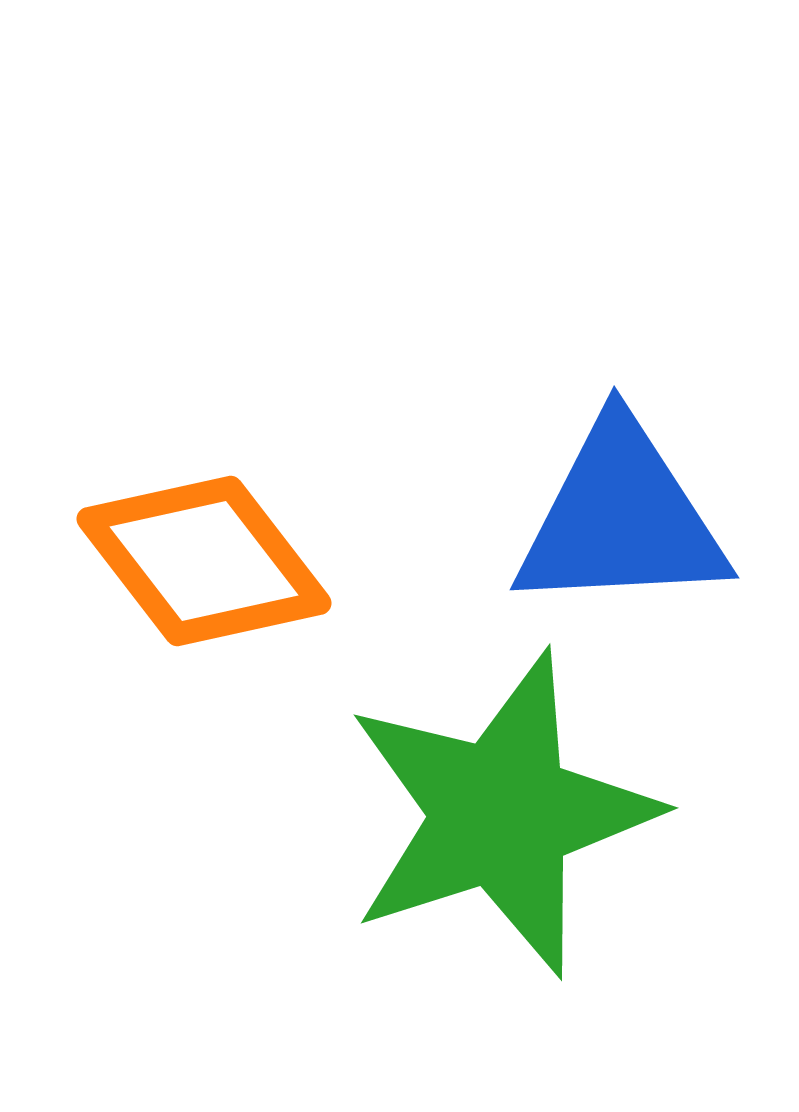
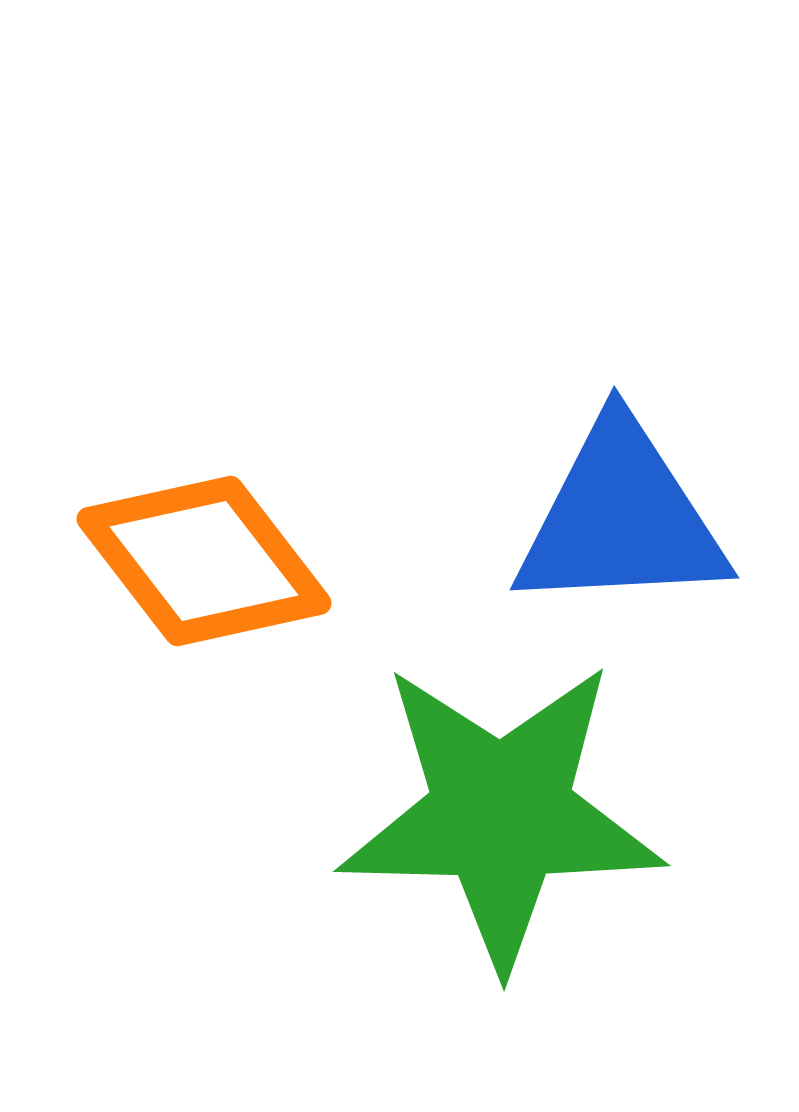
green star: rotated 19 degrees clockwise
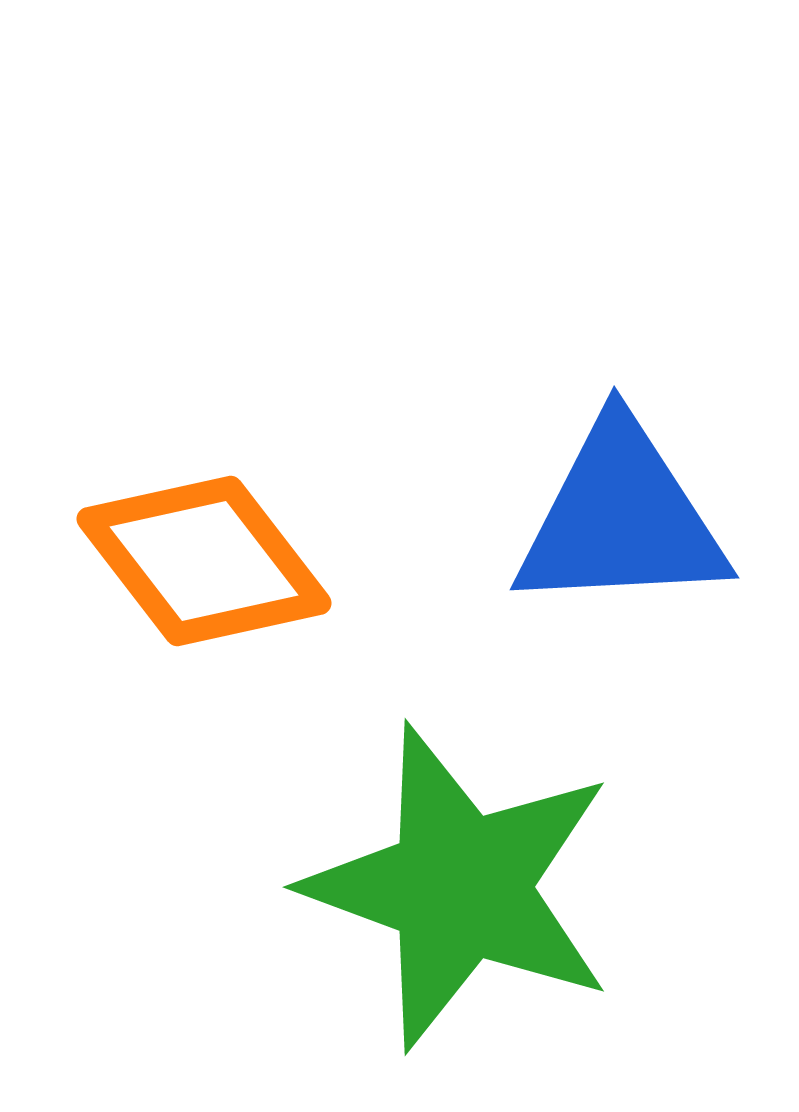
green star: moved 41 px left, 73 px down; rotated 19 degrees clockwise
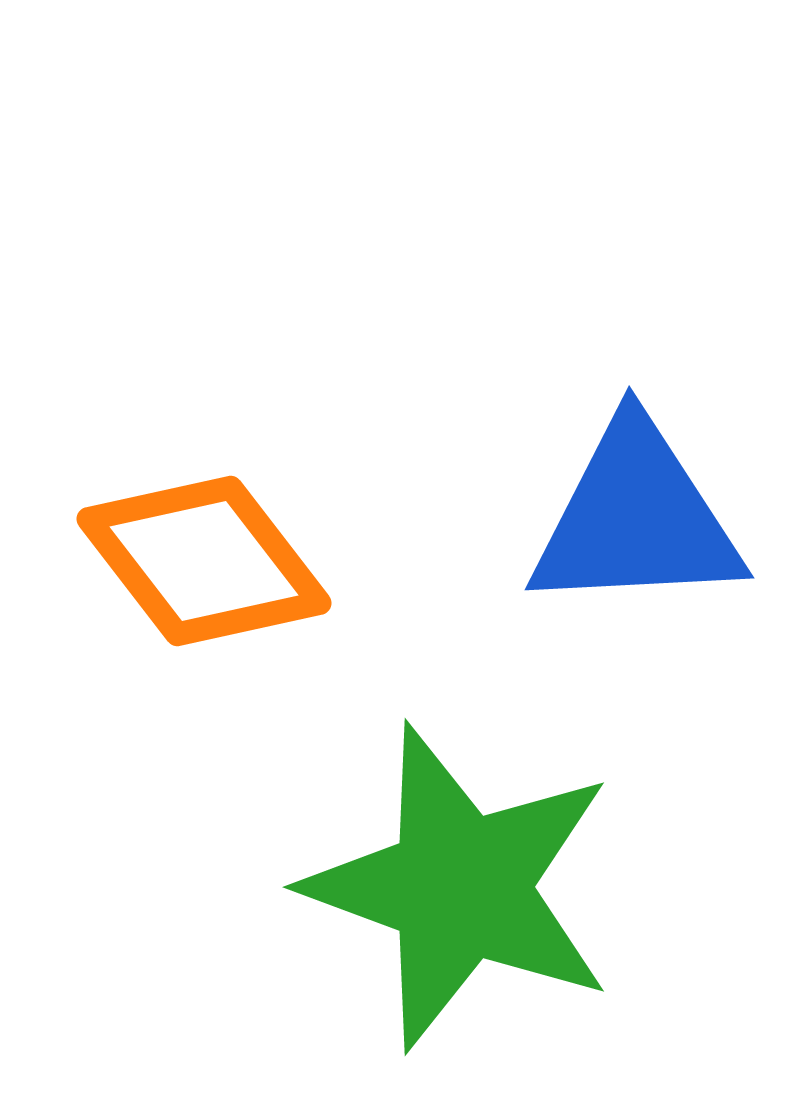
blue triangle: moved 15 px right
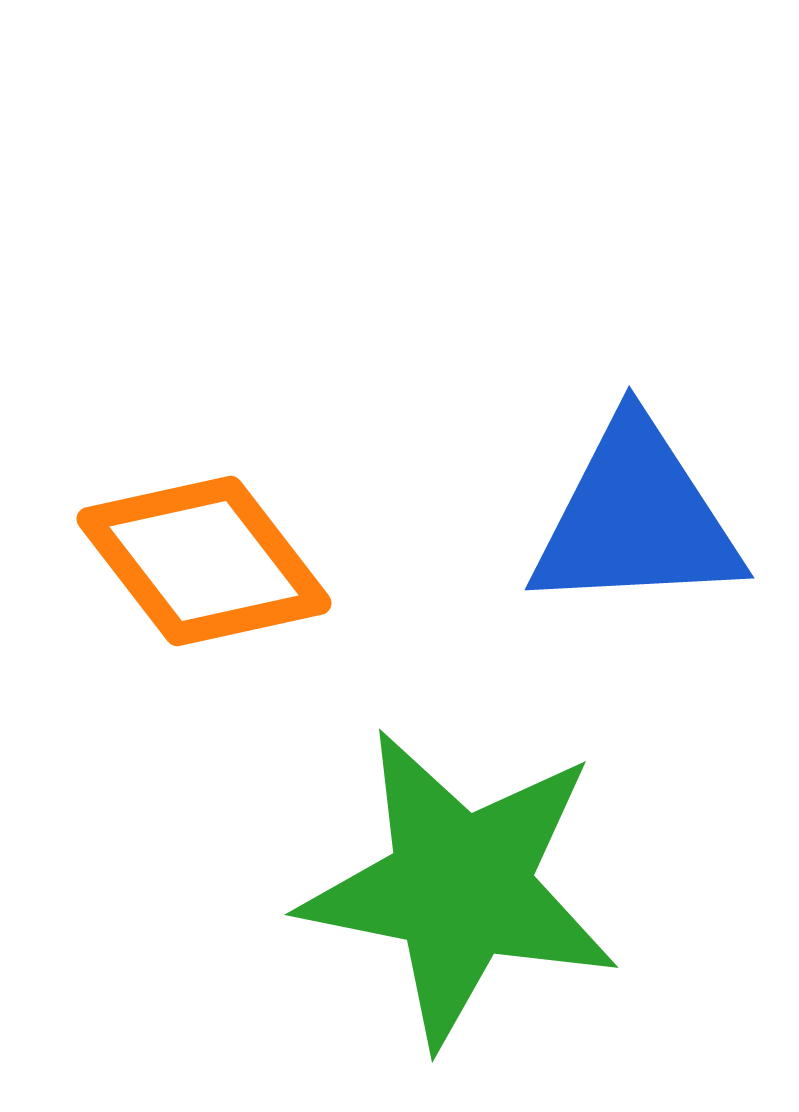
green star: rotated 9 degrees counterclockwise
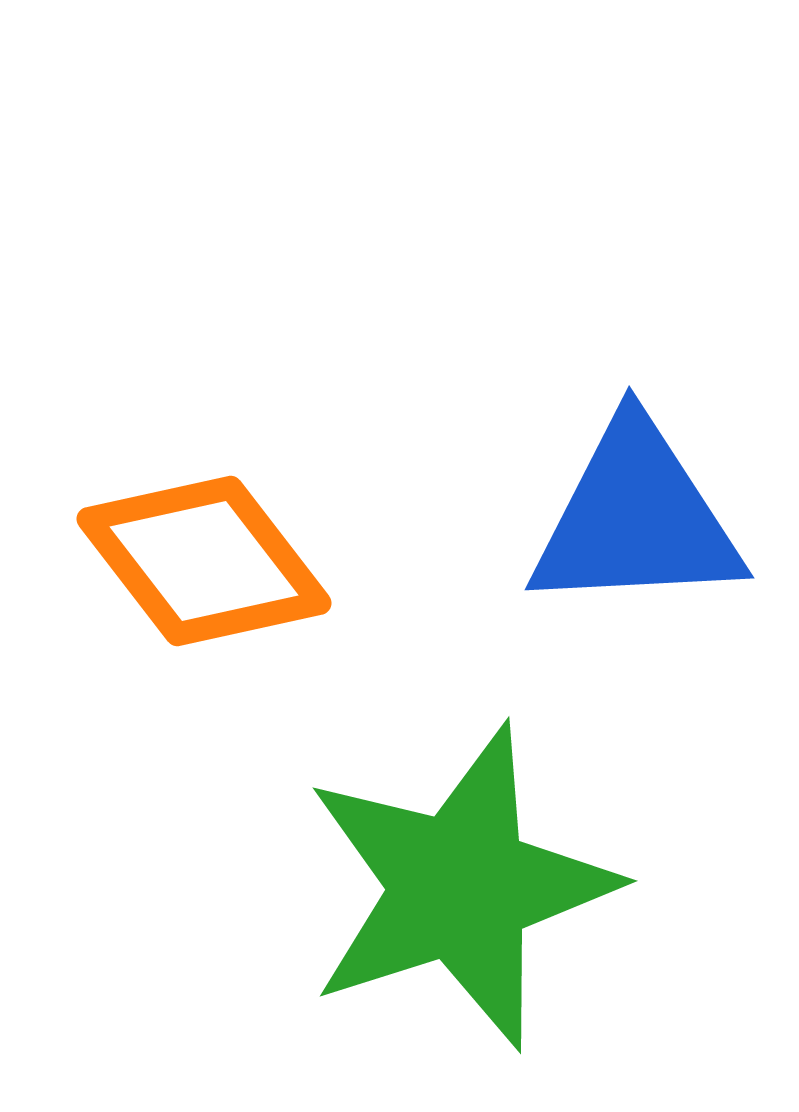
green star: rotated 29 degrees counterclockwise
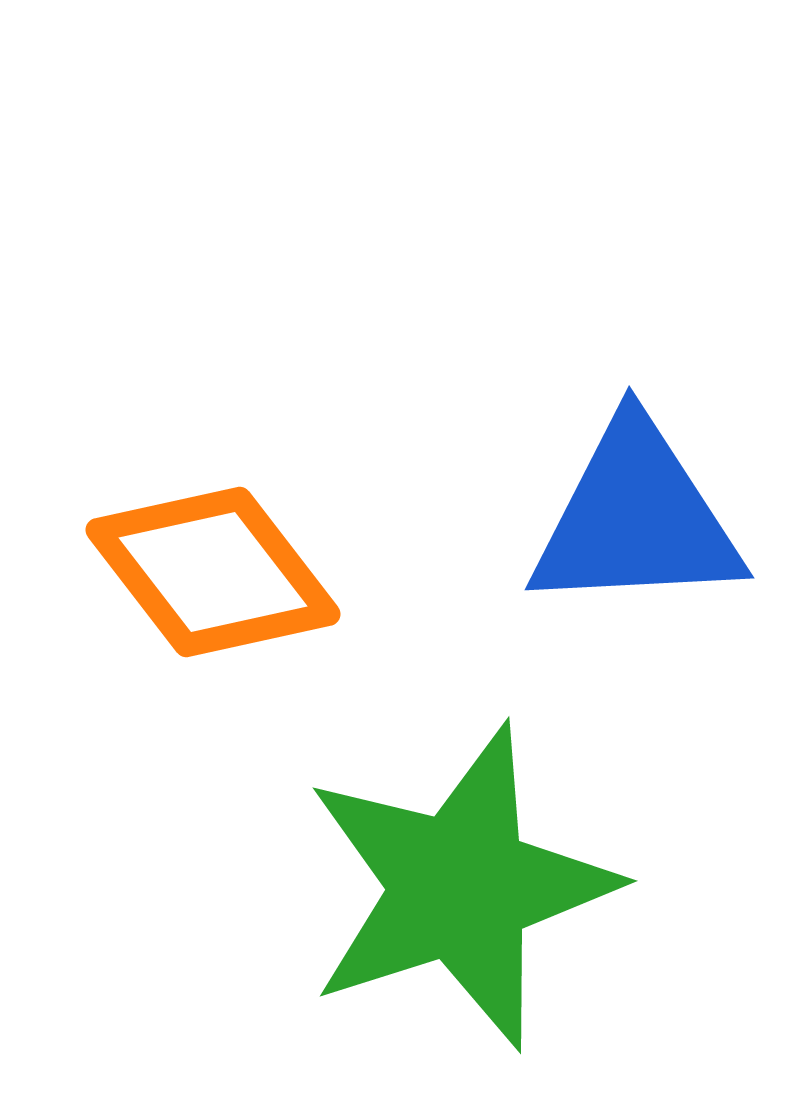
orange diamond: moved 9 px right, 11 px down
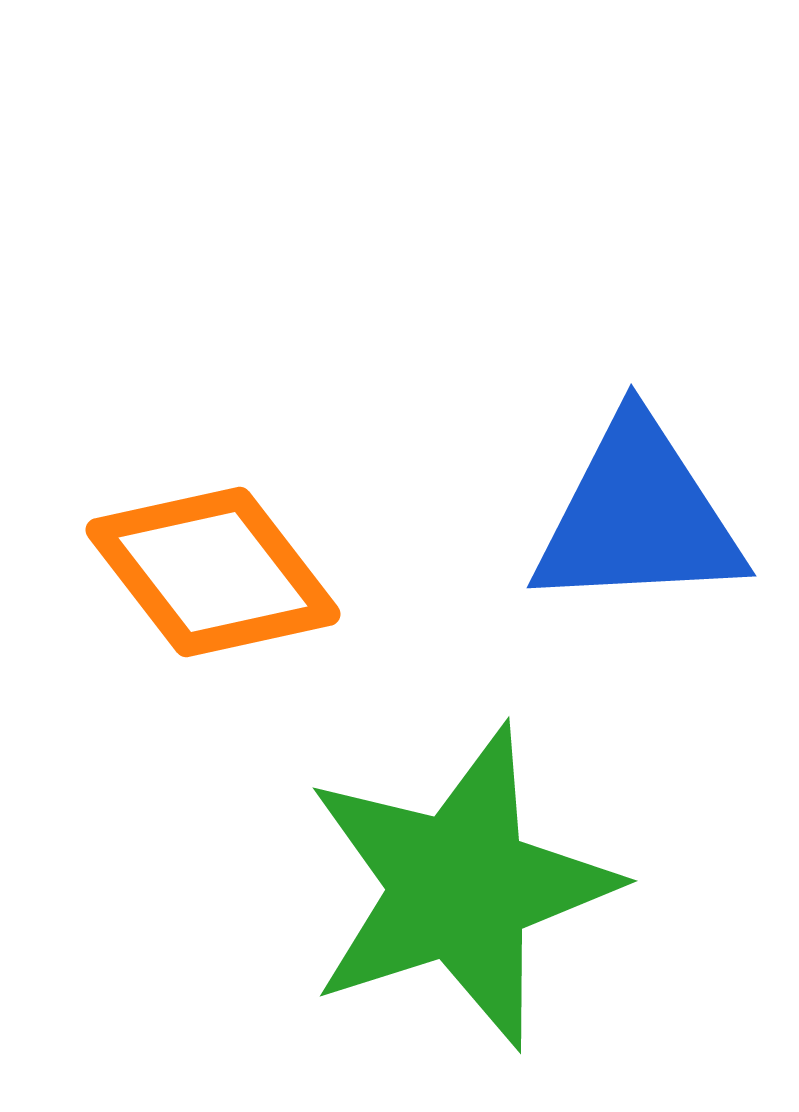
blue triangle: moved 2 px right, 2 px up
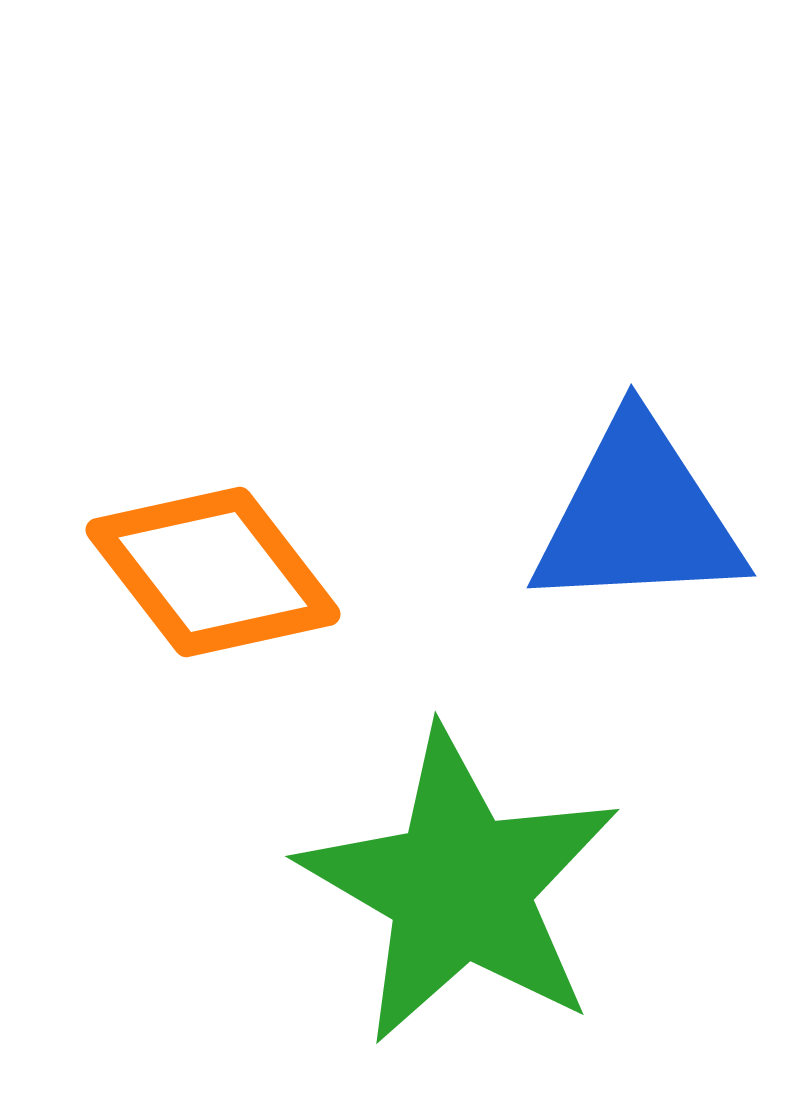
green star: rotated 24 degrees counterclockwise
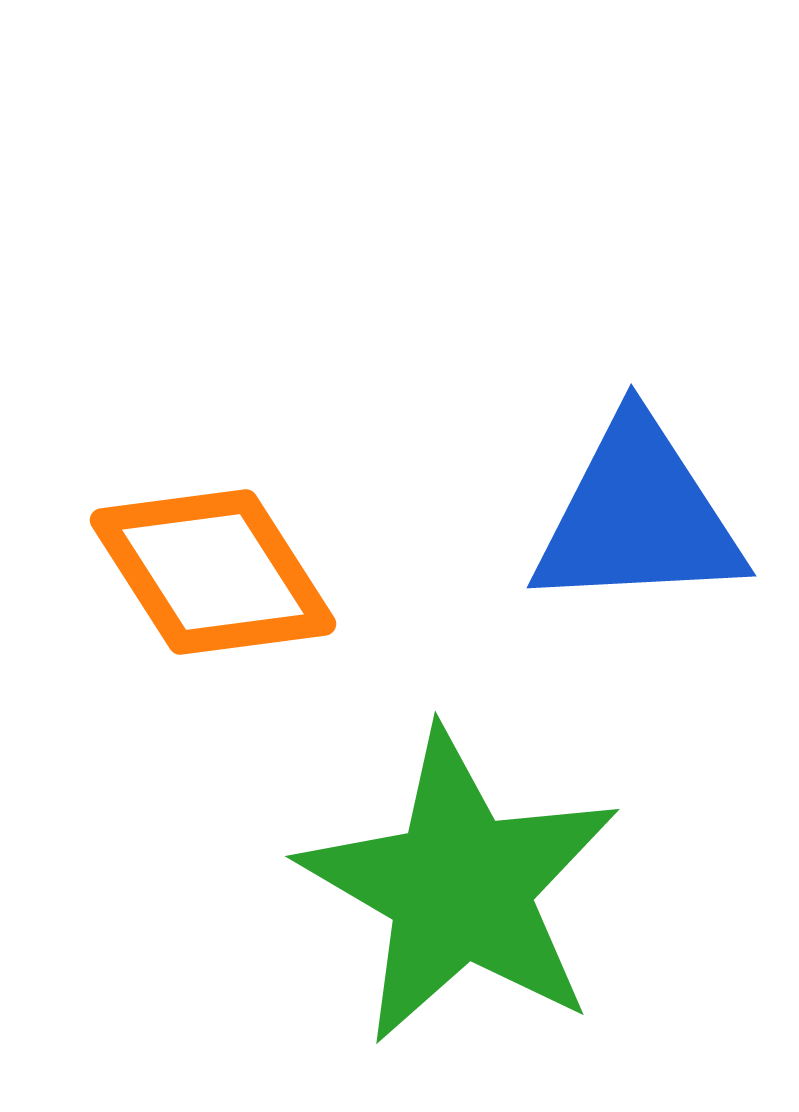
orange diamond: rotated 5 degrees clockwise
